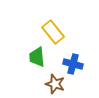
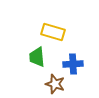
yellow rectangle: rotated 35 degrees counterclockwise
blue cross: rotated 18 degrees counterclockwise
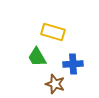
green trapezoid: rotated 25 degrees counterclockwise
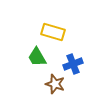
blue cross: rotated 18 degrees counterclockwise
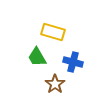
blue cross: moved 2 px up; rotated 36 degrees clockwise
brown star: rotated 18 degrees clockwise
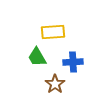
yellow rectangle: rotated 20 degrees counterclockwise
blue cross: rotated 18 degrees counterclockwise
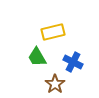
yellow rectangle: rotated 10 degrees counterclockwise
blue cross: rotated 30 degrees clockwise
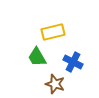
brown star: rotated 18 degrees counterclockwise
